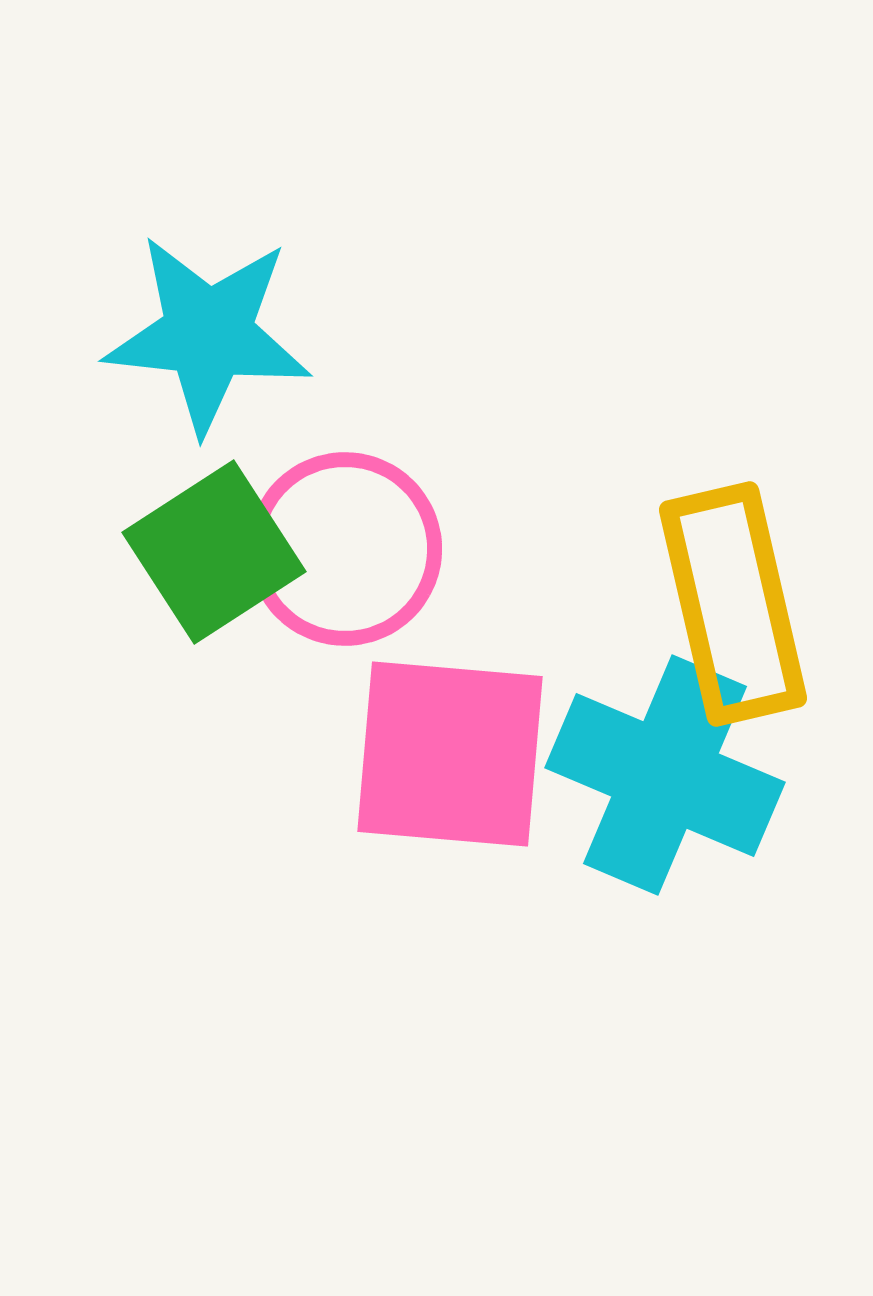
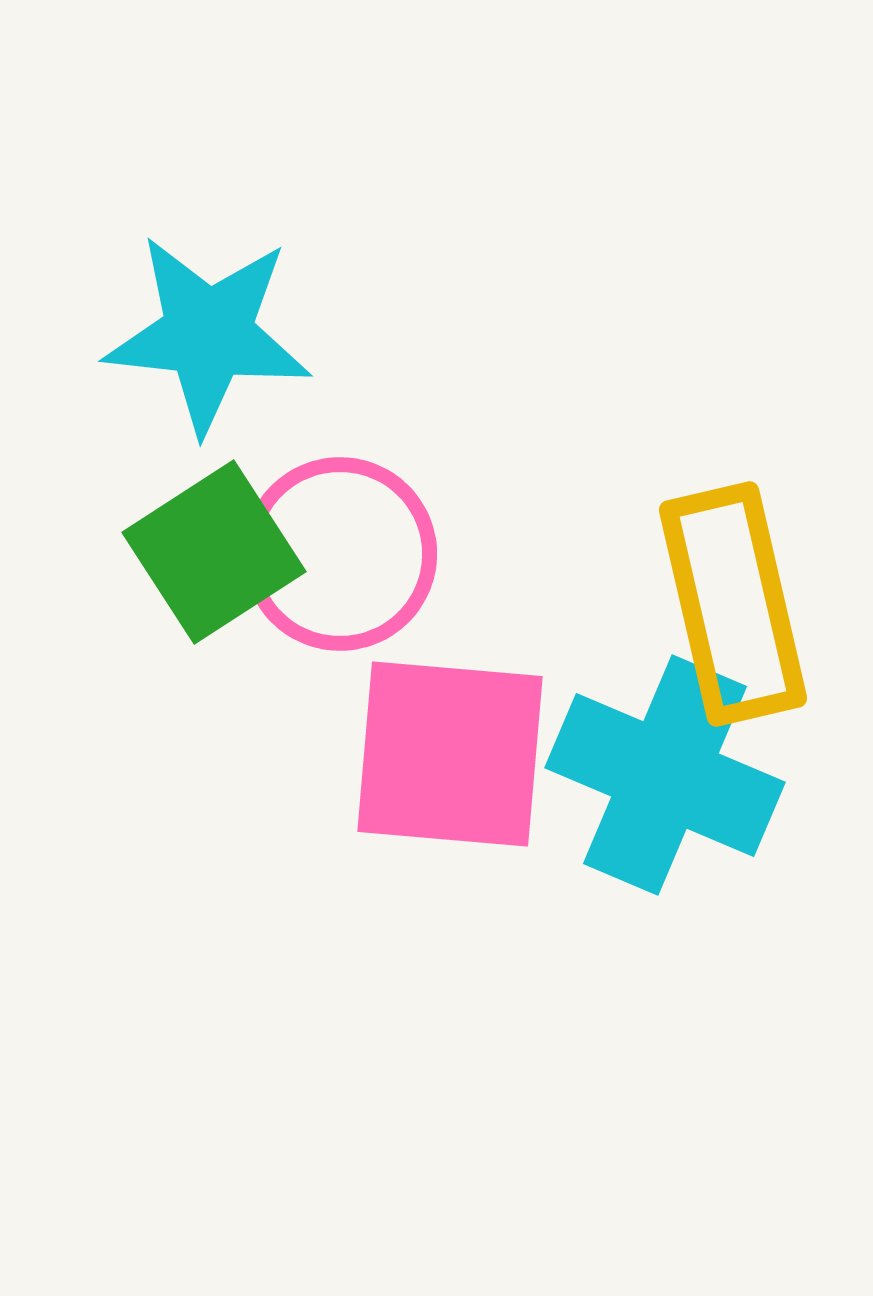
pink circle: moved 5 px left, 5 px down
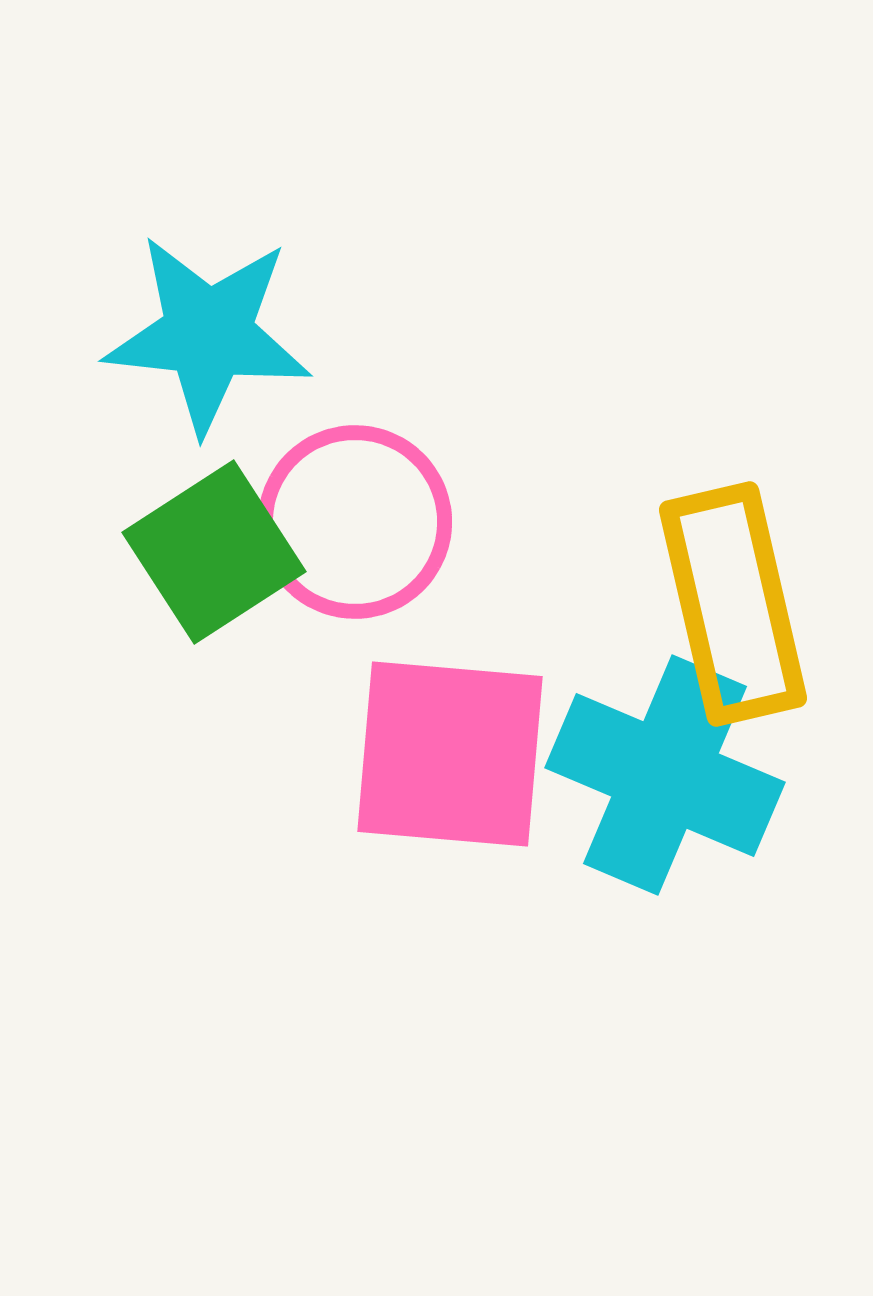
pink circle: moved 15 px right, 32 px up
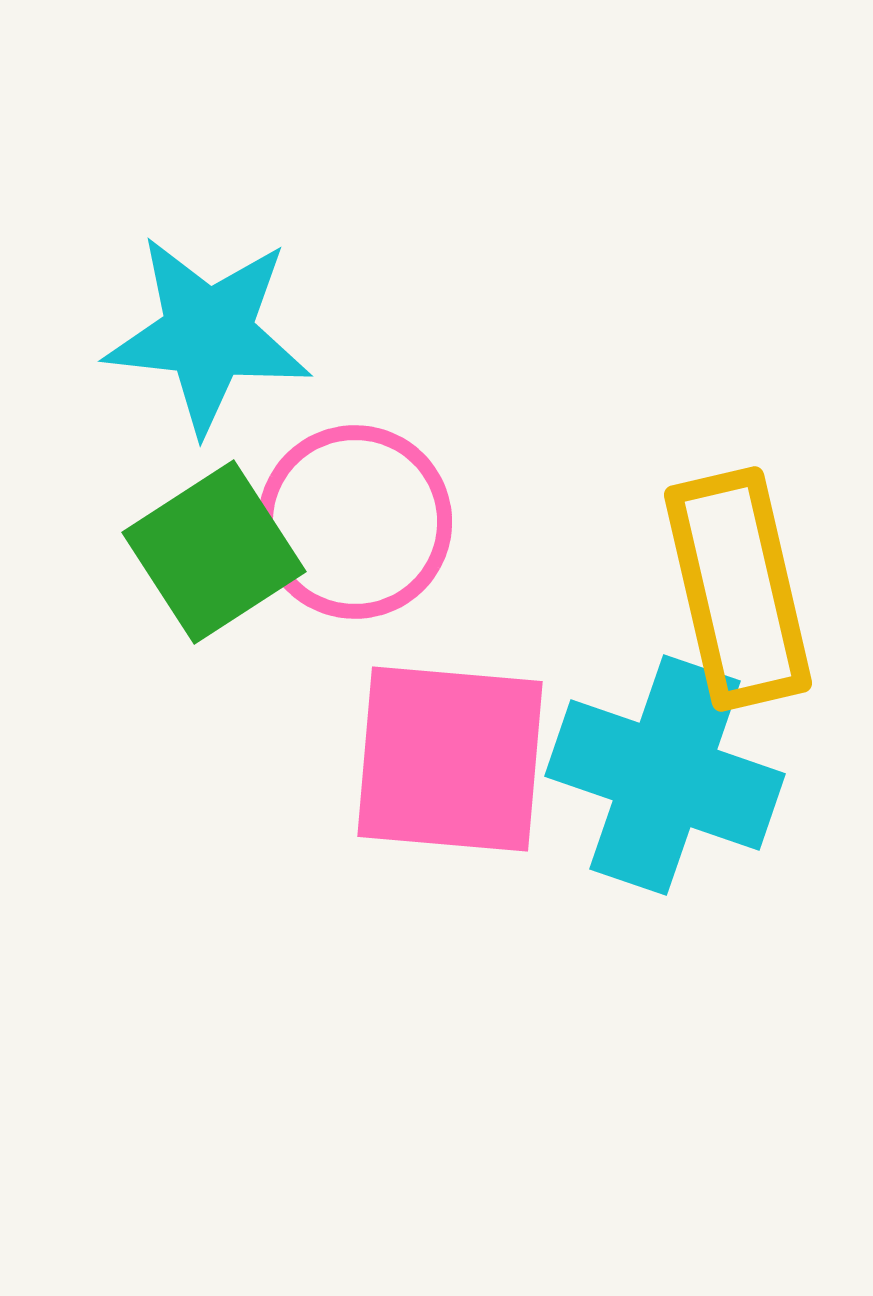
yellow rectangle: moved 5 px right, 15 px up
pink square: moved 5 px down
cyan cross: rotated 4 degrees counterclockwise
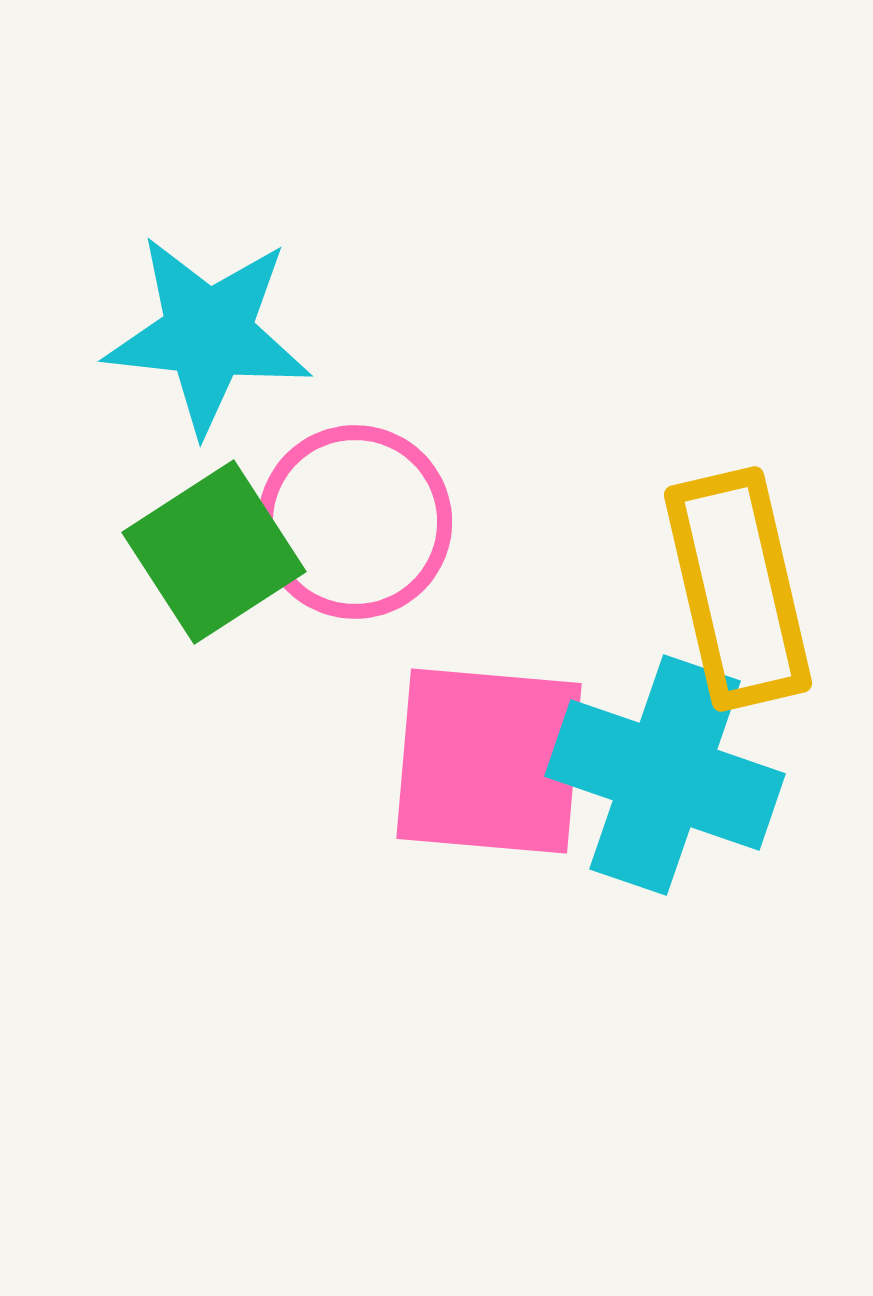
pink square: moved 39 px right, 2 px down
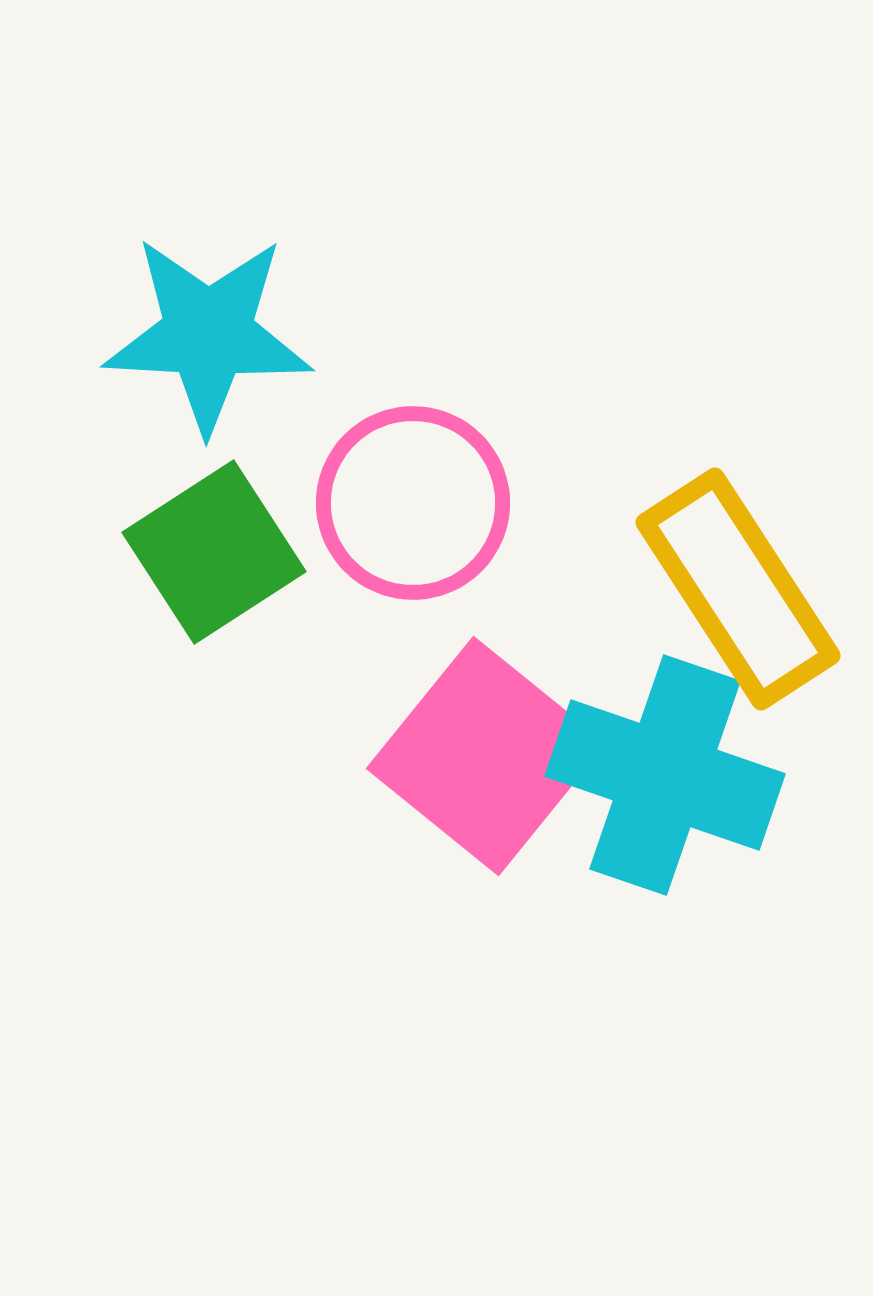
cyan star: rotated 3 degrees counterclockwise
pink circle: moved 58 px right, 19 px up
yellow rectangle: rotated 20 degrees counterclockwise
pink square: moved 3 px left, 5 px up; rotated 34 degrees clockwise
